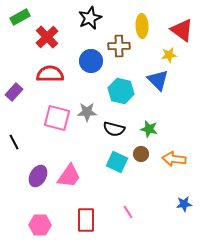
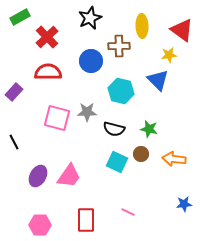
red semicircle: moved 2 px left, 2 px up
pink line: rotated 32 degrees counterclockwise
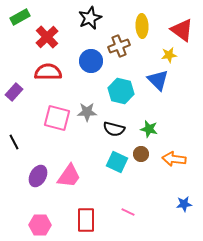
brown cross: rotated 20 degrees counterclockwise
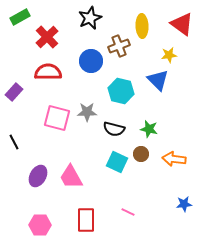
red triangle: moved 6 px up
pink trapezoid: moved 2 px right, 1 px down; rotated 116 degrees clockwise
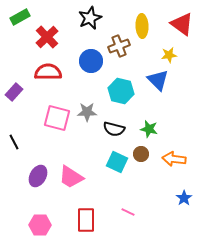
pink trapezoid: rotated 28 degrees counterclockwise
blue star: moved 6 px up; rotated 28 degrees counterclockwise
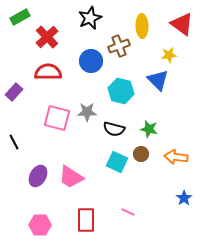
orange arrow: moved 2 px right, 2 px up
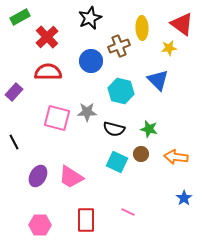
yellow ellipse: moved 2 px down
yellow star: moved 7 px up
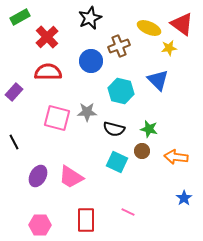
yellow ellipse: moved 7 px right; rotated 65 degrees counterclockwise
brown circle: moved 1 px right, 3 px up
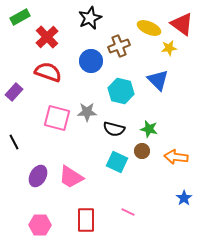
red semicircle: rotated 20 degrees clockwise
